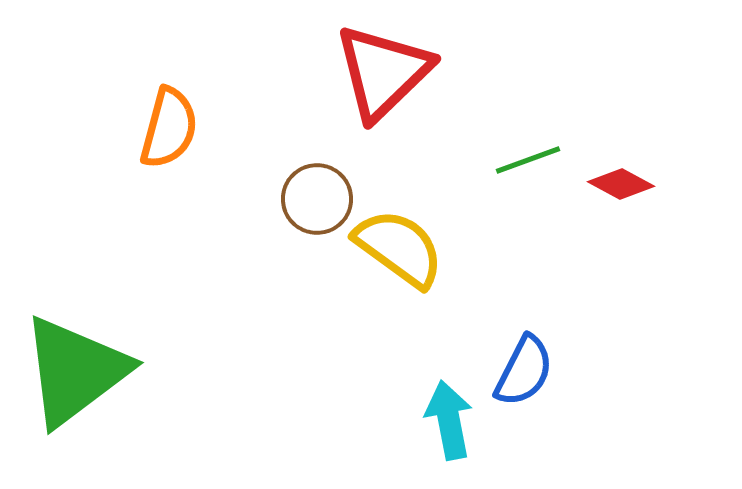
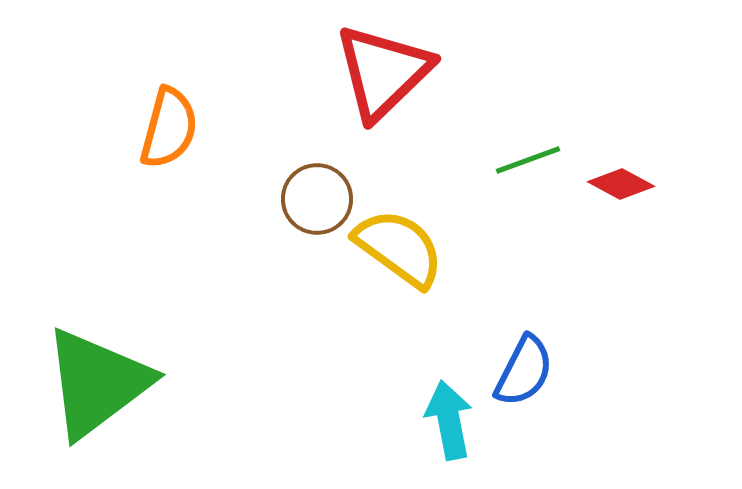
green triangle: moved 22 px right, 12 px down
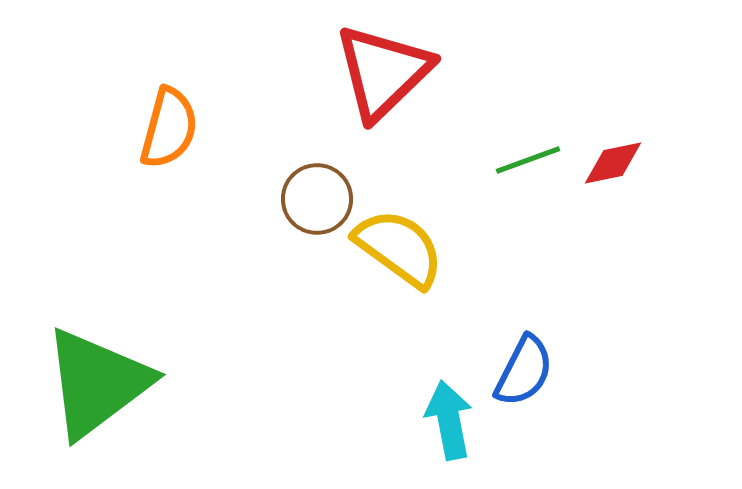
red diamond: moved 8 px left, 21 px up; rotated 40 degrees counterclockwise
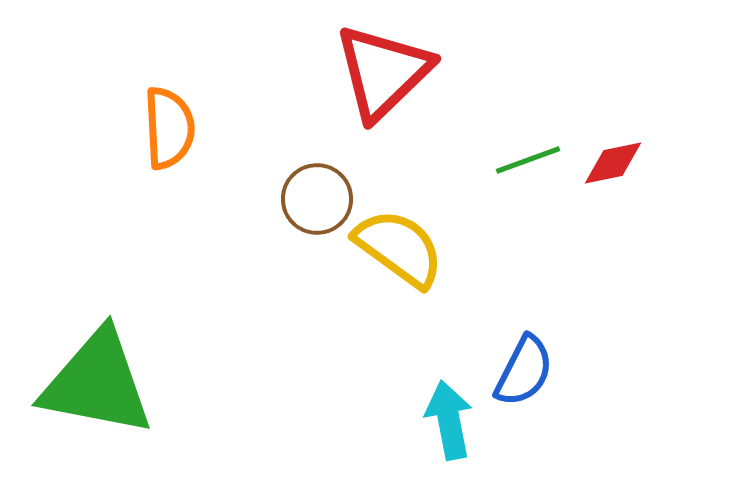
orange semicircle: rotated 18 degrees counterclockwise
green triangle: rotated 48 degrees clockwise
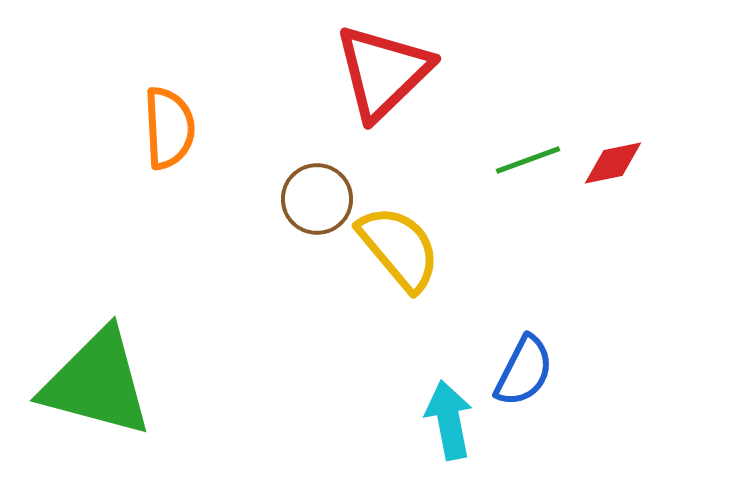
yellow semicircle: rotated 14 degrees clockwise
green triangle: rotated 4 degrees clockwise
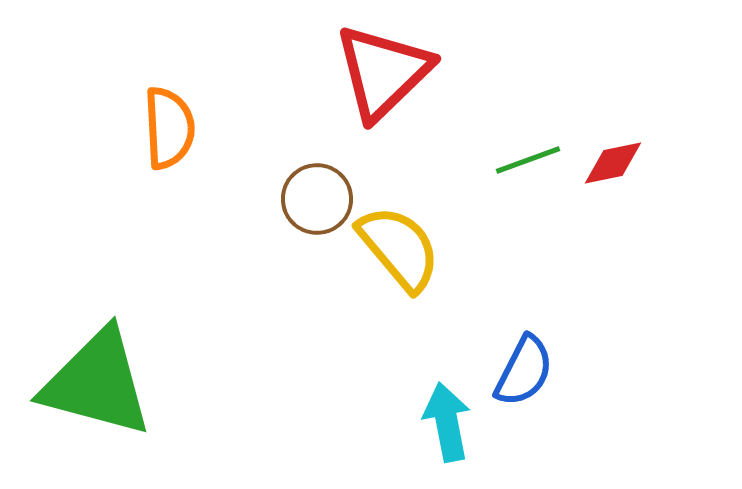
cyan arrow: moved 2 px left, 2 px down
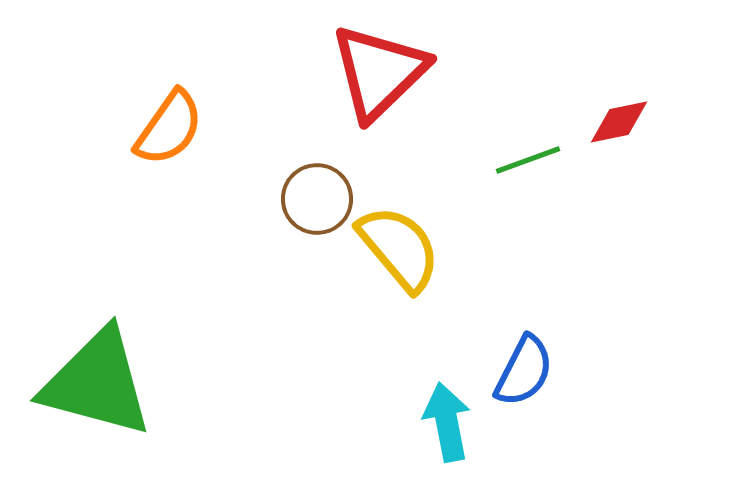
red triangle: moved 4 px left
orange semicircle: rotated 38 degrees clockwise
red diamond: moved 6 px right, 41 px up
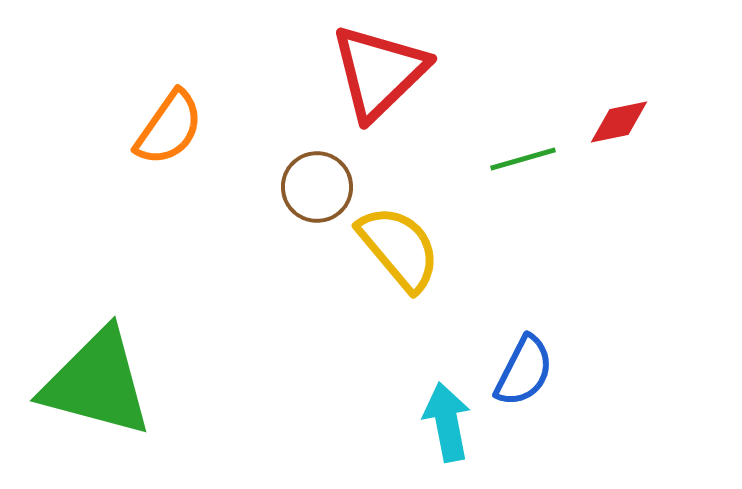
green line: moved 5 px left, 1 px up; rotated 4 degrees clockwise
brown circle: moved 12 px up
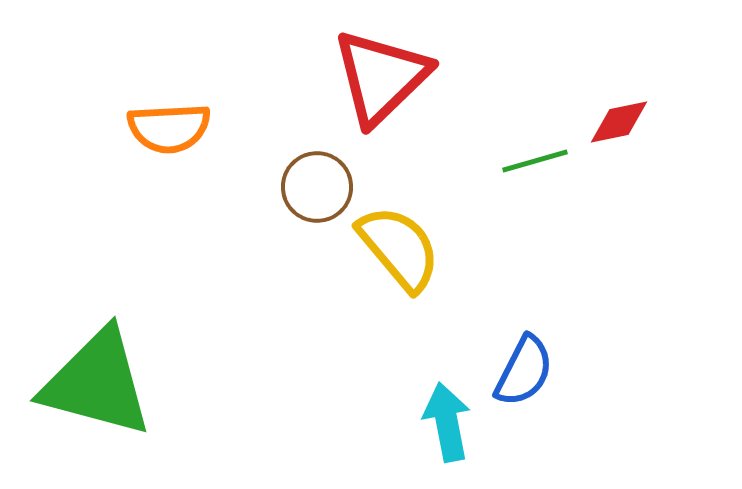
red triangle: moved 2 px right, 5 px down
orange semicircle: rotated 52 degrees clockwise
green line: moved 12 px right, 2 px down
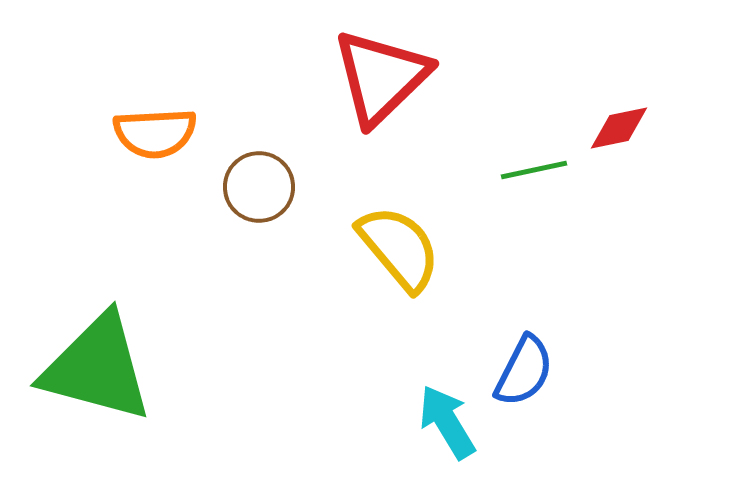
red diamond: moved 6 px down
orange semicircle: moved 14 px left, 5 px down
green line: moved 1 px left, 9 px down; rotated 4 degrees clockwise
brown circle: moved 58 px left
green triangle: moved 15 px up
cyan arrow: rotated 20 degrees counterclockwise
